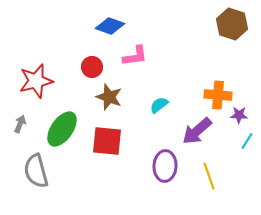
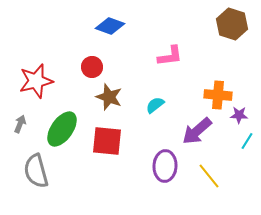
pink L-shape: moved 35 px right
cyan semicircle: moved 4 px left
yellow line: rotated 20 degrees counterclockwise
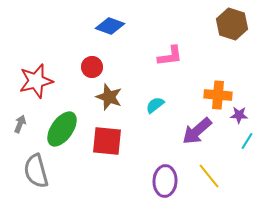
purple ellipse: moved 15 px down
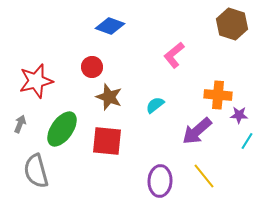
pink L-shape: moved 4 px right, 1 px up; rotated 148 degrees clockwise
yellow line: moved 5 px left
purple ellipse: moved 5 px left
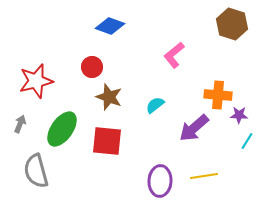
purple arrow: moved 3 px left, 3 px up
yellow line: rotated 60 degrees counterclockwise
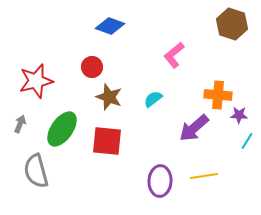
cyan semicircle: moved 2 px left, 6 px up
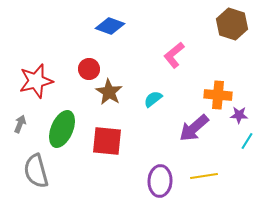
red circle: moved 3 px left, 2 px down
brown star: moved 5 px up; rotated 12 degrees clockwise
green ellipse: rotated 12 degrees counterclockwise
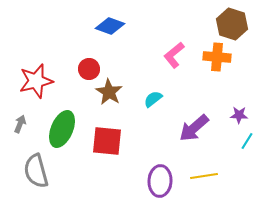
orange cross: moved 1 px left, 38 px up
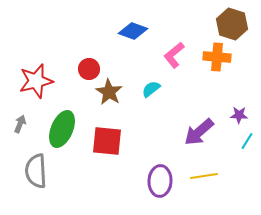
blue diamond: moved 23 px right, 5 px down
cyan semicircle: moved 2 px left, 10 px up
purple arrow: moved 5 px right, 4 px down
gray semicircle: rotated 12 degrees clockwise
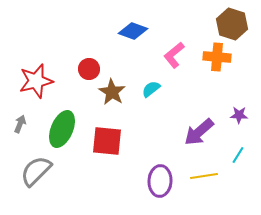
brown star: moved 3 px right
cyan line: moved 9 px left, 14 px down
gray semicircle: rotated 48 degrees clockwise
